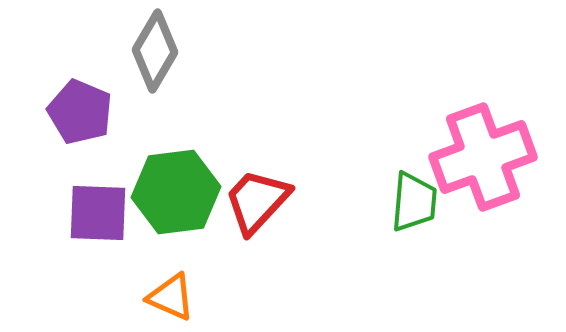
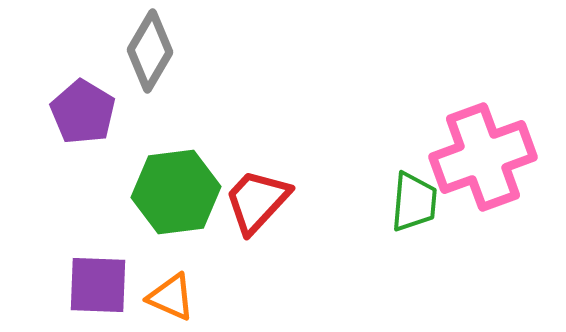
gray diamond: moved 5 px left
purple pentagon: moved 3 px right; rotated 8 degrees clockwise
purple square: moved 72 px down
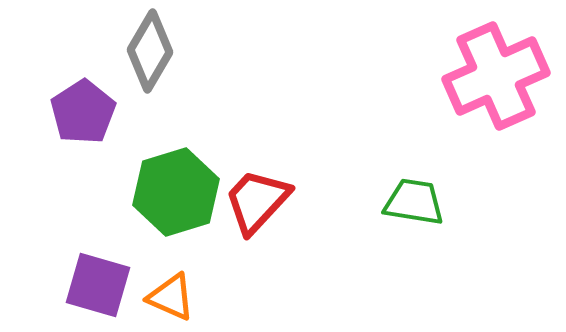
purple pentagon: rotated 8 degrees clockwise
pink cross: moved 13 px right, 81 px up; rotated 4 degrees counterclockwise
green hexagon: rotated 10 degrees counterclockwise
green trapezoid: rotated 86 degrees counterclockwise
purple square: rotated 14 degrees clockwise
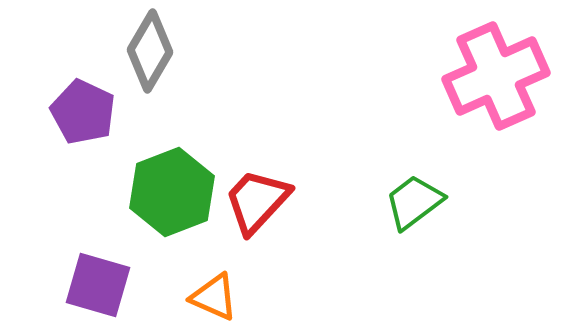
purple pentagon: rotated 14 degrees counterclockwise
green hexagon: moved 4 px left; rotated 4 degrees counterclockwise
green trapezoid: rotated 46 degrees counterclockwise
orange triangle: moved 43 px right
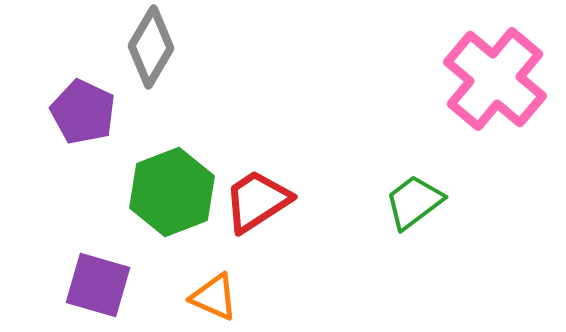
gray diamond: moved 1 px right, 4 px up
pink cross: moved 1 px left, 3 px down; rotated 26 degrees counterclockwise
red trapezoid: rotated 14 degrees clockwise
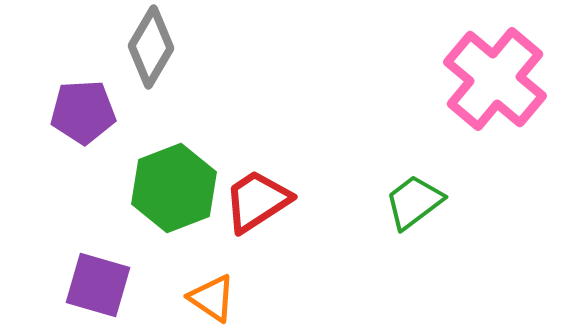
purple pentagon: rotated 28 degrees counterclockwise
green hexagon: moved 2 px right, 4 px up
orange triangle: moved 2 px left, 1 px down; rotated 10 degrees clockwise
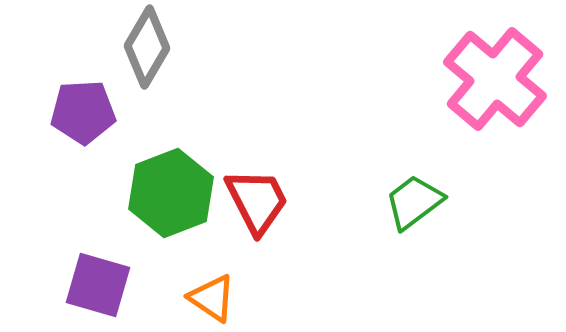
gray diamond: moved 4 px left
green hexagon: moved 3 px left, 5 px down
red trapezoid: rotated 96 degrees clockwise
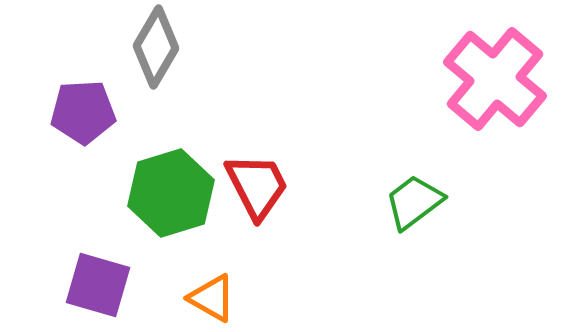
gray diamond: moved 9 px right
green hexagon: rotated 4 degrees clockwise
red trapezoid: moved 15 px up
orange triangle: rotated 4 degrees counterclockwise
